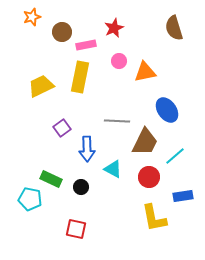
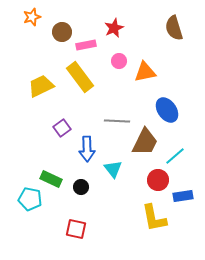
yellow rectangle: rotated 48 degrees counterclockwise
cyan triangle: rotated 24 degrees clockwise
red circle: moved 9 px right, 3 px down
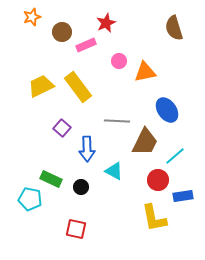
red star: moved 8 px left, 5 px up
pink rectangle: rotated 12 degrees counterclockwise
yellow rectangle: moved 2 px left, 10 px down
purple square: rotated 12 degrees counterclockwise
cyan triangle: moved 1 px right, 2 px down; rotated 24 degrees counterclockwise
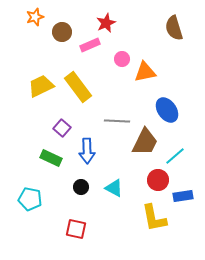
orange star: moved 3 px right
pink rectangle: moved 4 px right
pink circle: moved 3 px right, 2 px up
blue arrow: moved 2 px down
cyan triangle: moved 17 px down
green rectangle: moved 21 px up
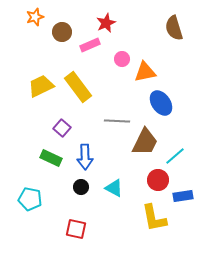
blue ellipse: moved 6 px left, 7 px up
blue arrow: moved 2 px left, 6 px down
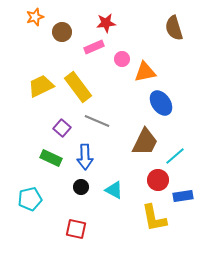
red star: rotated 18 degrees clockwise
pink rectangle: moved 4 px right, 2 px down
gray line: moved 20 px left; rotated 20 degrees clockwise
cyan triangle: moved 2 px down
cyan pentagon: rotated 25 degrees counterclockwise
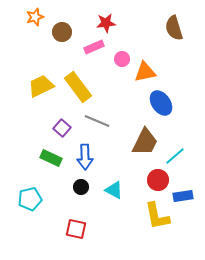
yellow L-shape: moved 3 px right, 2 px up
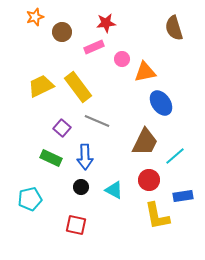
red circle: moved 9 px left
red square: moved 4 px up
